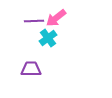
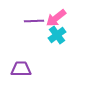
cyan cross: moved 9 px right, 3 px up
purple trapezoid: moved 10 px left
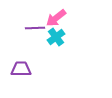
purple line: moved 1 px right, 7 px down
cyan cross: moved 1 px left, 2 px down
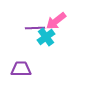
pink arrow: moved 3 px down
cyan cross: moved 10 px left
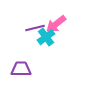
pink arrow: moved 3 px down
purple line: rotated 12 degrees counterclockwise
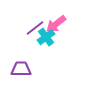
purple line: rotated 24 degrees counterclockwise
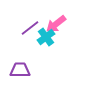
purple line: moved 5 px left
purple trapezoid: moved 1 px left, 1 px down
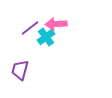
pink arrow: rotated 35 degrees clockwise
purple trapezoid: rotated 75 degrees counterclockwise
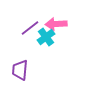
purple trapezoid: rotated 10 degrees counterclockwise
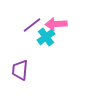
purple line: moved 2 px right, 3 px up
